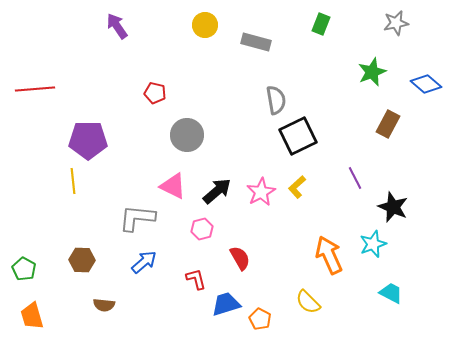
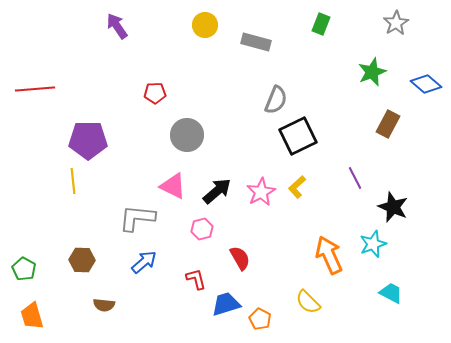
gray star: rotated 20 degrees counterclockwise
red pentagon: rotated 15 degrees counterclockwise
gray semicircle: rotated 32 degrees clockwise
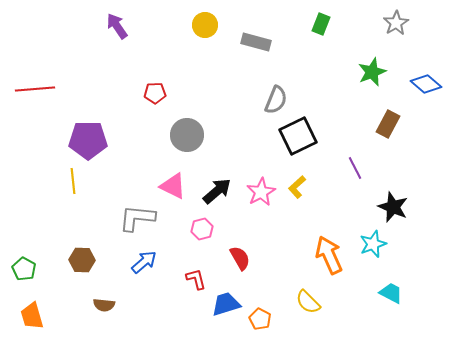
purple line: moved 10 px up
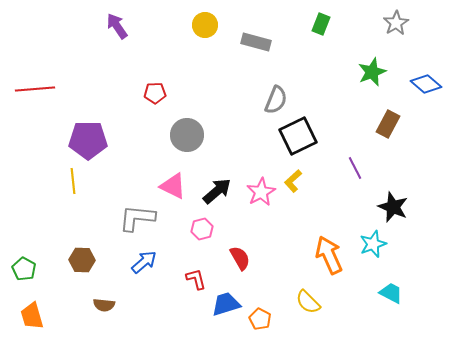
yellow L-shape: moved 4 px left, 6 px up
